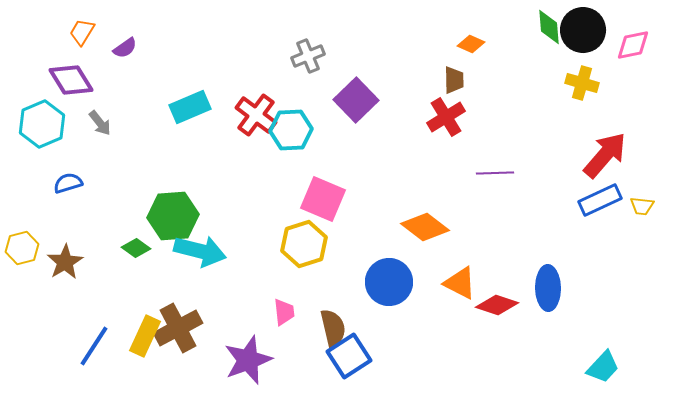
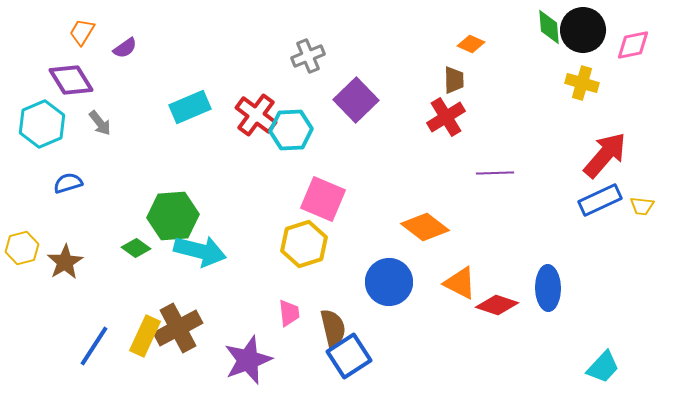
pink trapezoid at (284, 312): moved 5 px right, 1 px down
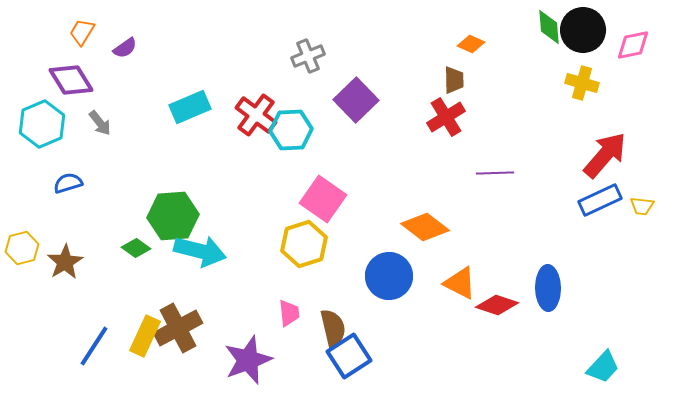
pink square at (323, 199): rotated 12 degrees clockwise
blue circle at (389, 282): moved 6 px up
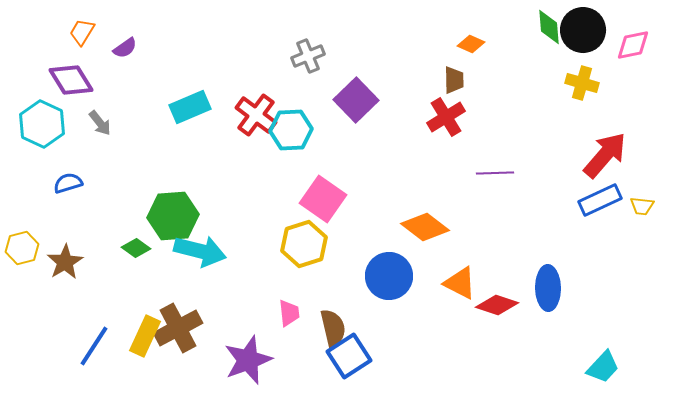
cyan hexagon at (42, 124): rotated 12 degrees counterclockwise
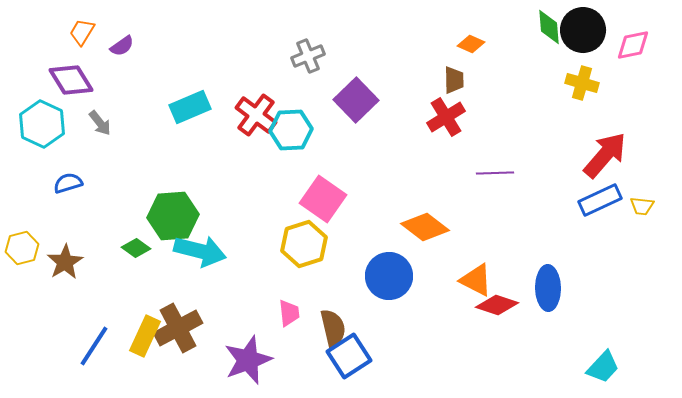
purple semicircle at (125, 48): moved 3 px left, 2 px up
orange triangle at (460, 283): moved 16 px right, 3 px up
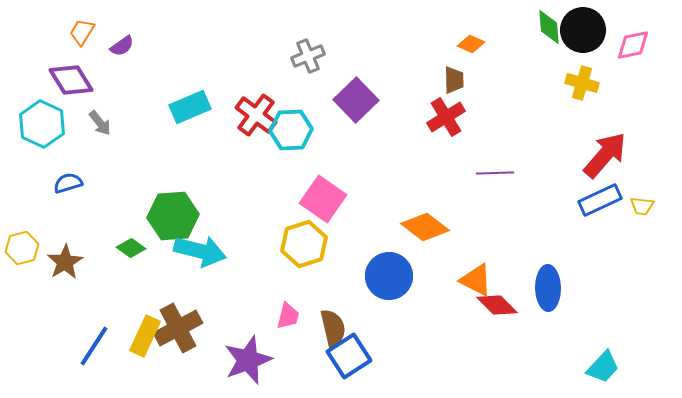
green diamond at (136, 248): moved 5 px left
red diamond at (497, 305): rotated 27 degrees clockwise
pink trapezoid at (289, 313): moved 1 px left, 3 px down; rotated 20 degrees clockwise
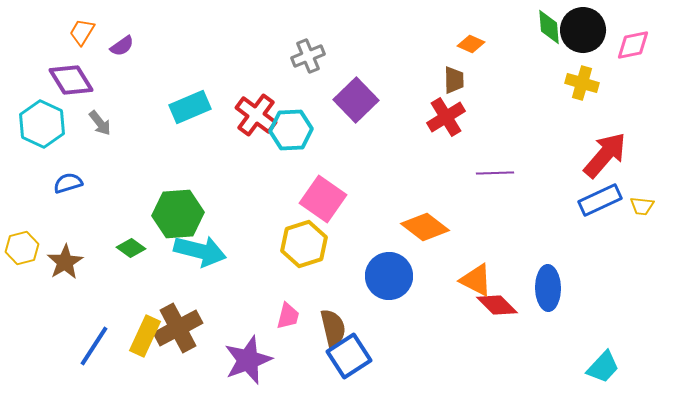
green hexagon at (173, 216): moved 5 px right, 2 px up
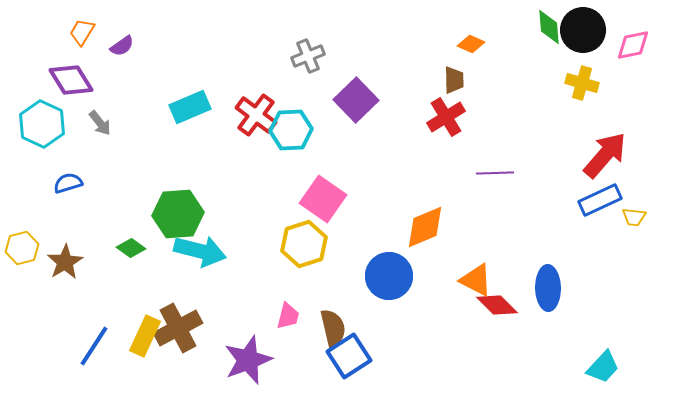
yellow trapezoid at (642, 206): moved 8 px left, 11 px down
orange diamond at (425, 227): rotated 60 degrees counterclockwise
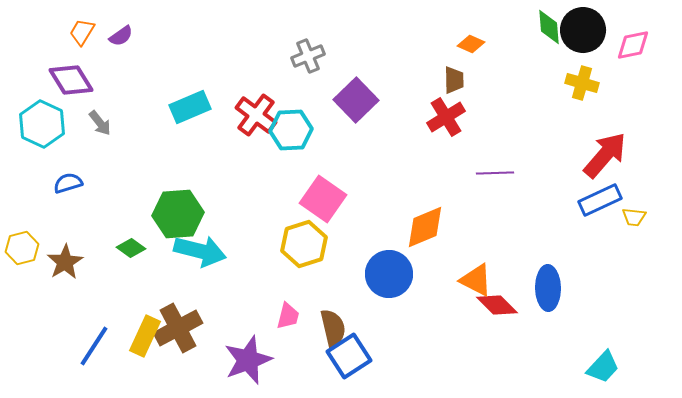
purple semicircle at (122, 46): moved 1 px left, 10 px up
blue circle at (389, 276): moved 2 px up
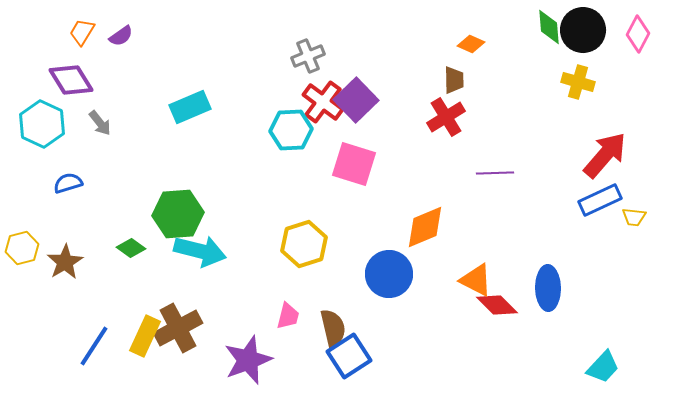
pink diamond at (633, 45): moved 5 px right, 11 px up; rotated 51 degrees counterclockwise
yellow cross at (582, 83): moved 4 px left, 1 px up
red cross at (256, 115): moved 67 px right, 13 px up
pink square at (323, 199): moved 31 px right, 35 px up; rotated 18 degrees counterclockwise
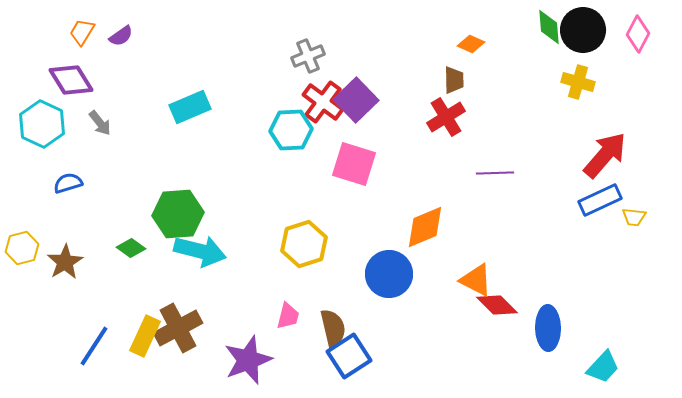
blue ellipse at (548, 288): moved 40 px down
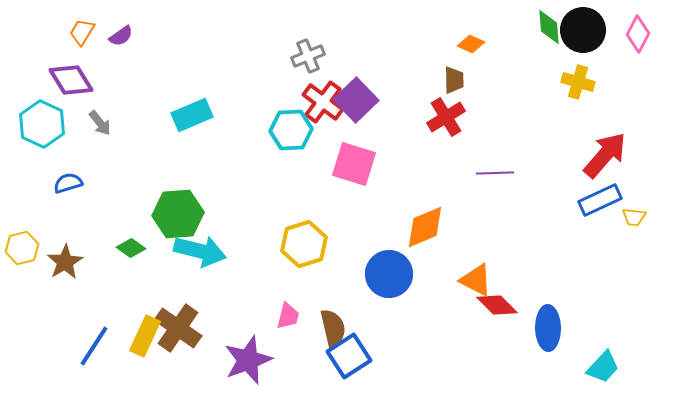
cyan rectangle at (190, 107): moved 2 px right, 8 px down
brown cross at (178, 328): rotated 27 degrees counterclockwise
